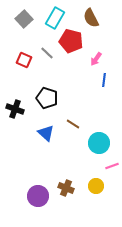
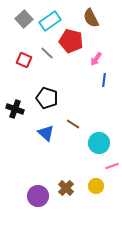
cyan rectangle: moved 5 px left, 3 px down; rotated 25 degrees clockwise
brown cross: rotated 21 degrees clockwise
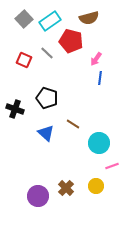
brown semicircle: moved 2 px left; rotated 78 degrees counterclockwise
blue line: moved 4 px left, 2 px up
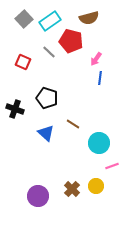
gray line: moved 2 px right, 1 px up
red square: moved 1 px left, 2 px down
brown cross: moved 6 px right, 1 px down
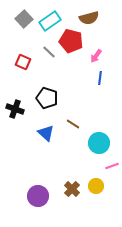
pink arrow: moved 3 px up
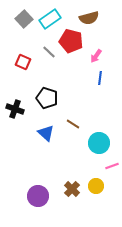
cyan rectangle: moved 2 px up
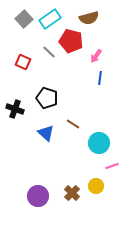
brown cross: moved 4 px down
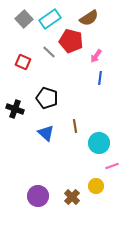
brown semicircle: rotated 18 degrees counterclockwise
brown line: moved 2 px right, 2 px down; rotated 48 degrees clockwise
brown cross: moved 4 px down
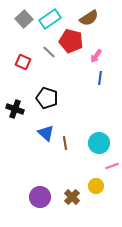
brown line: moved 10 px left, 17 px down
purple circle: moved 2 px right, 1 px down
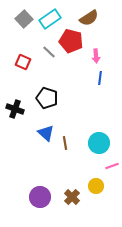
pink arrow: rotated 40 degrees counterclockwise
